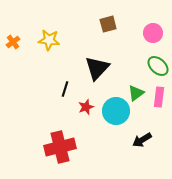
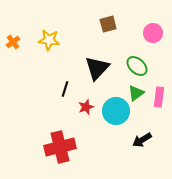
green ellipse: moved 21 px left
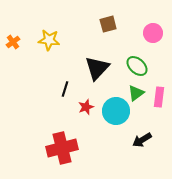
red cross: moved 2 px right, 1 px down
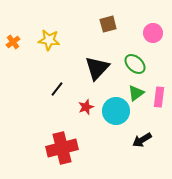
green ellipse: moved 2 px left, 2 px up
black line: moved 8 px left; rotated 21 degrees clockwise
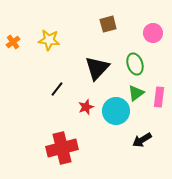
green ellipse: rotated 30 degrees clockwise
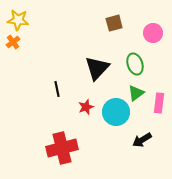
brown square: moved 6 px right, 1 px up
yellow star: moved 31 px left, 20 px up
black line: rotated 49 degrees counterclockwise
pink rectangle: moved 6 px down
cyan circle: moved 1 px down
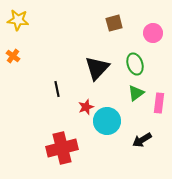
orange cross: moved 14 px down; rotated 16 degrees counterclockwise
cyan circle: moved 9 px left, 9 px down
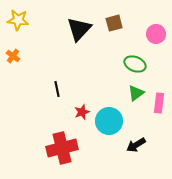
pink circle: moved 3 px right, 1 px down
green ellipse: rotated 50 degrees counterclockwise
black triangle: moved 18 px left, 39 px up
red star: moved 4 px left, 5 px down
cyan circle: moved 2 px right
black arrow: moved 6 px left, 5 px down
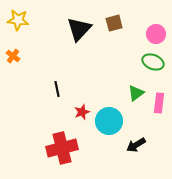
green ellipse: moved 18 px right, 2 px up
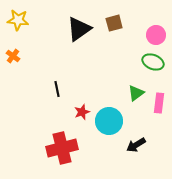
black triangle: rotated 12 degrees clockwise
pink circle: moved 1 px down
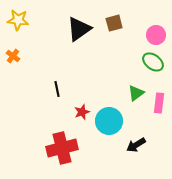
green ellipse: rotated 15 degrees clockwise
